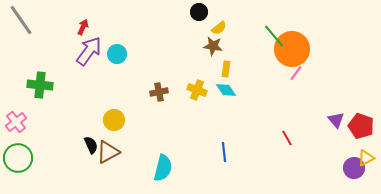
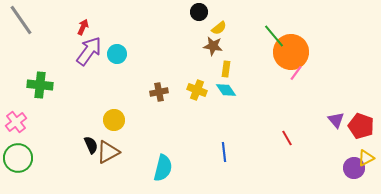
orange circle: moved 1 px left, 3 px down
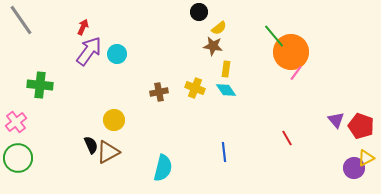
yellow cross: moved 2 px left, 2 px up
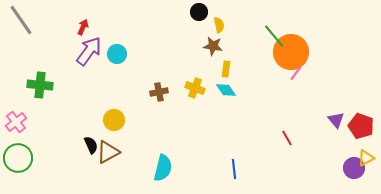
yellow semicircle: moved 3 px up; rotated 63 degrees counterclockwise
blue line: moved 10 px right, 17 px down
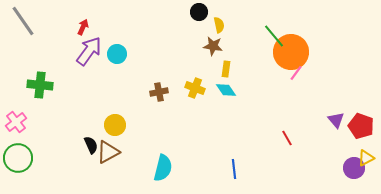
gray line: moved 2 px right, 1 px down
yellow circle: moved 1 px right, 5 px down
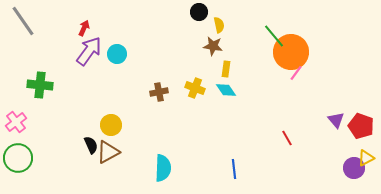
red arrow: moved 1 px right, 1 px down
yellow circle: moved 4 px left
cyan semicircle: rotated 12 degrees counterclockwise
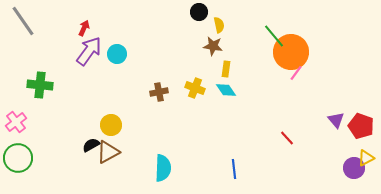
red line: rotated 14 degrees counterclockwise
black semicircle: rotated 96 degrees counterclockwise
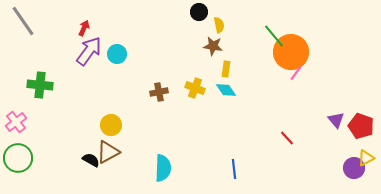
black semicircle: moved 15 px down; rotated 60 degrees clockwise
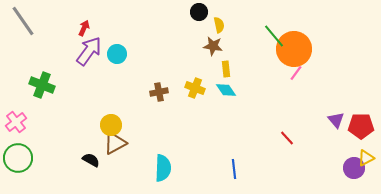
orange circle: moved 3 px right, 3 px up
yellow rectangle: rotated 14 degrees counterclockwise
green cross: moved 2 px right; rotated 15 degrees clockwise
red pentagon: rotated 20 degrees counterclockwise
brown triangle: moved 7 px right, 9 px up
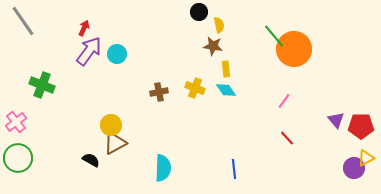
pink line: moved 12 px left, 28 px down
